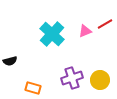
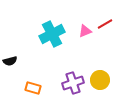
cyan cross: rotated 20 degrees clockwise
purple cross: moved 1 px right, 5 px down
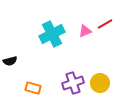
yellow circle: moved 3 px down
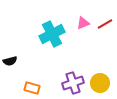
pink triangle: moved 2 px left, 8 px up
orange rectangle: moved 1 px left
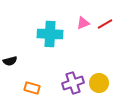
cyan cross: moved 2 px left; rotated 30 degrees clockwise
yellow circle: moved 1 px left
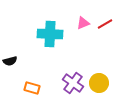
purple cross: rotated 35 degrees counterclockwise
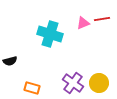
red line: moved 3 px left, 5 px up; rotated 21 degrees clockwise
cyan cross: rotated 15 degrees clockwise
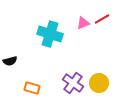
red line: rotated 21 degrees counterclockwise
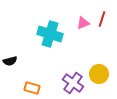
red line: rotated 42 degrees counterclockwise
yellow circle: moved 9 px up
